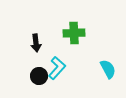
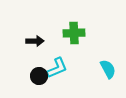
black arrow: moved 1 px left, 2 px up; rotated 84 degrees counterclockwise
cyan L-shape: rotated 25 degrees clockwise
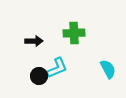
black arrow: moved 1 px left
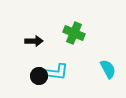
green cross: rotated 25 degrees clockwise
cyan L-shape: moved 4 px down; rotated 30 degrees clockwise
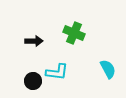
black circle: moved 6 px left, 5 px down
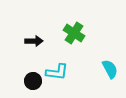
green cross: rotated 10 degrees clockwise
cyan semicircle: moved 2 px right
